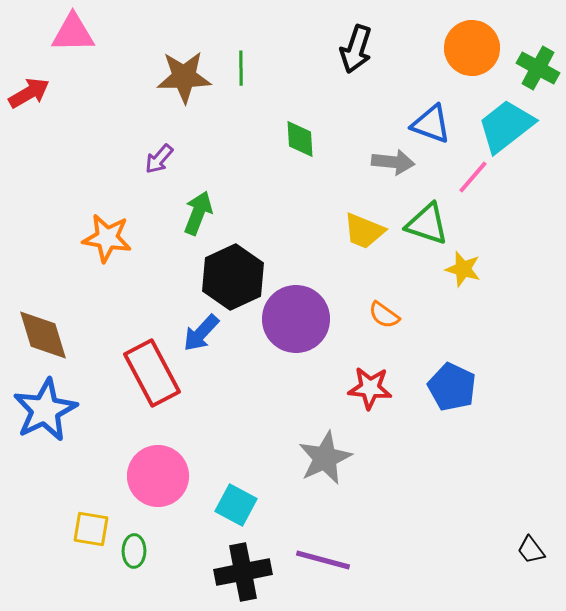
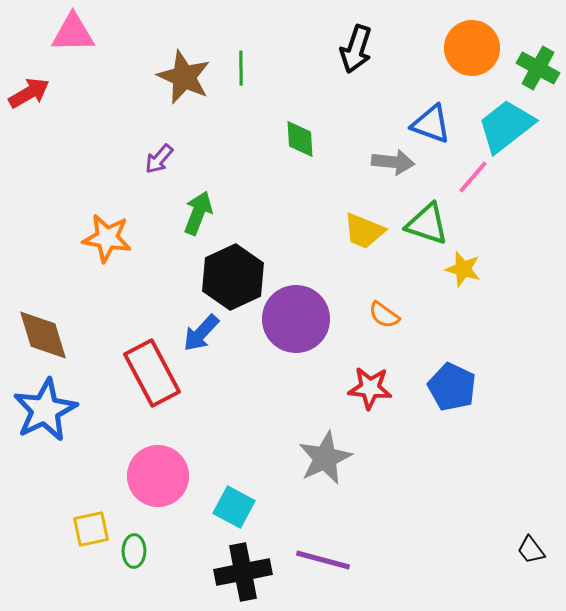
brown star: rotated 26 degrees clockwise
cyan square: moved 2 px left, 2 px down
yellow square: rotated 21 degrees counterclockwise
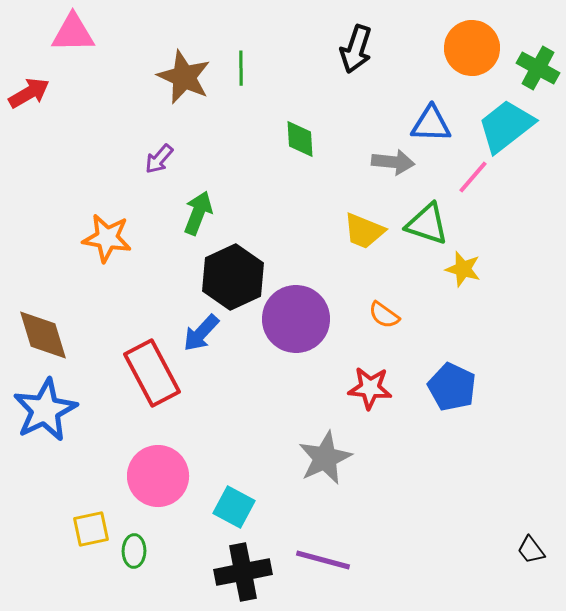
blue triangle: rotated 18 degrees counterclockwise
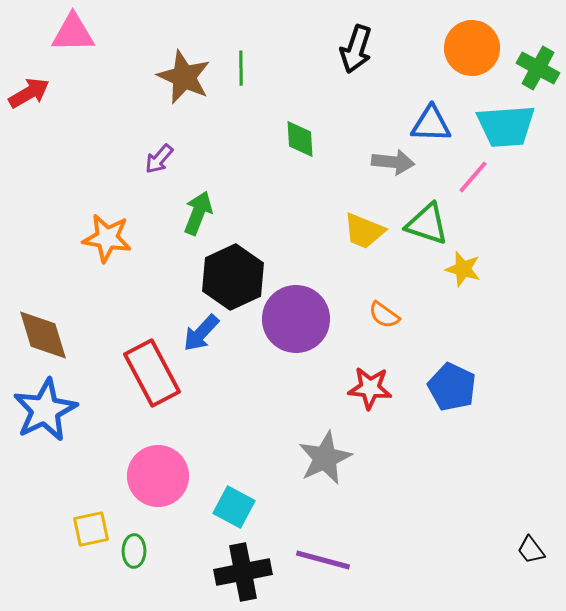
cyan trapezoid: rotated 146 degrees counterclockwise
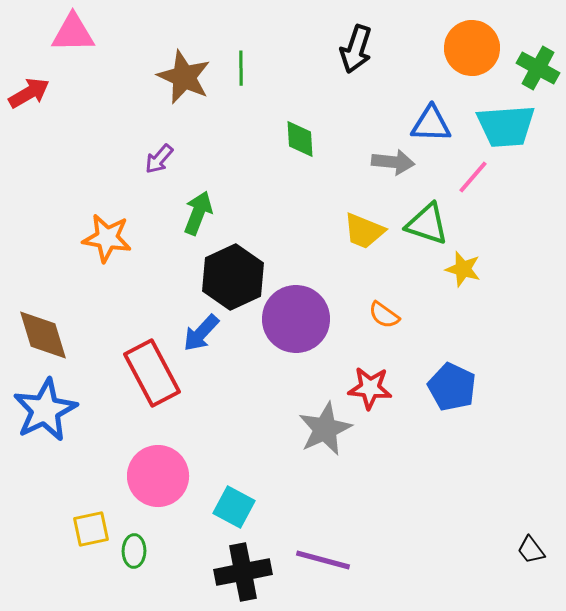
gray star: moved 29 px up
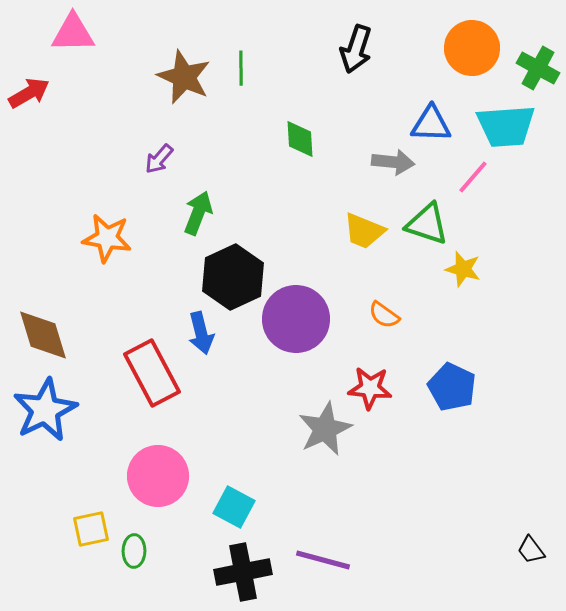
blue arrow: rotated 57 degrees counterclockwise
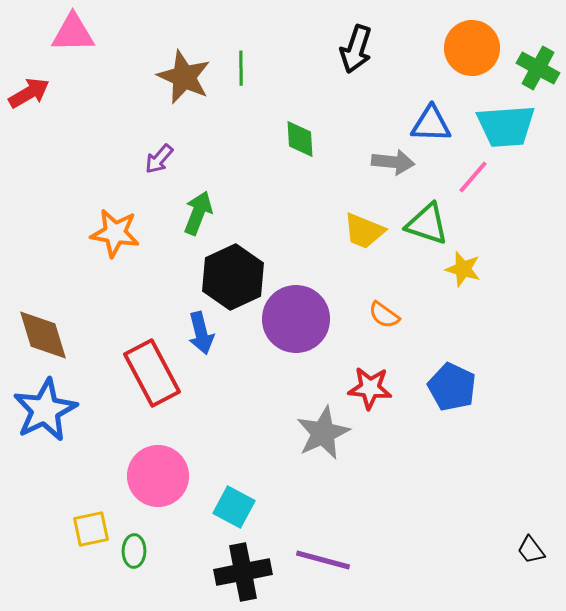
orange star: moved 8 px right, 5 px up
gray star: moved 2 px left, 4 px down
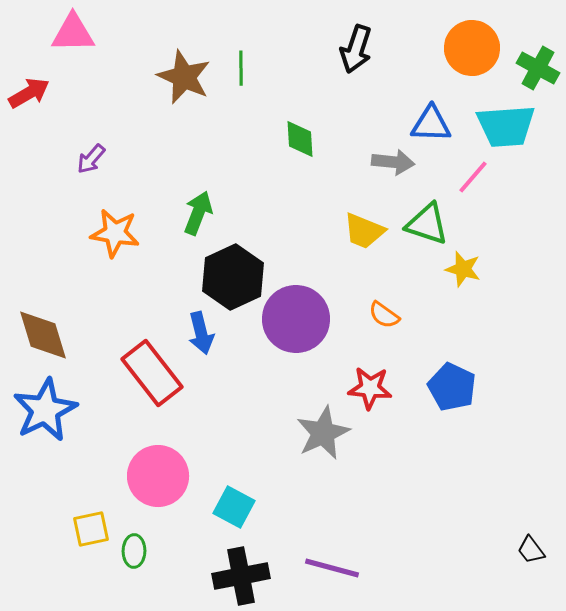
purple arrow: moved 68 px left
red rectangle: rotated 10 degrees counterclockwise
purple line: moved 9 px right, 8 px down
black cross: moved 2 px left, 4 px down
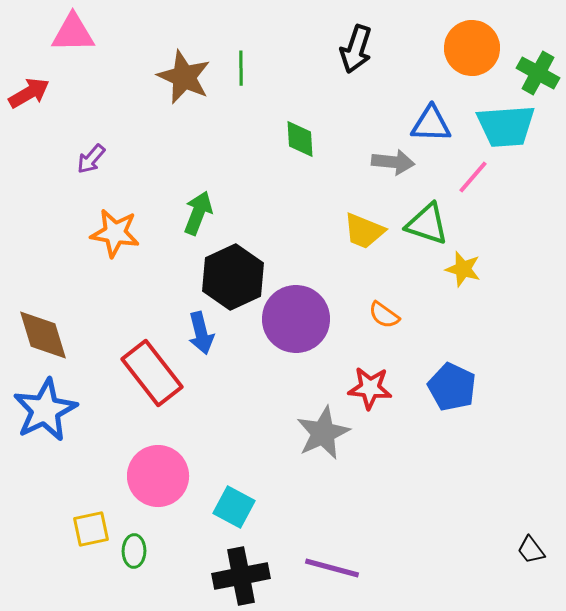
green cross: moved 5 px down
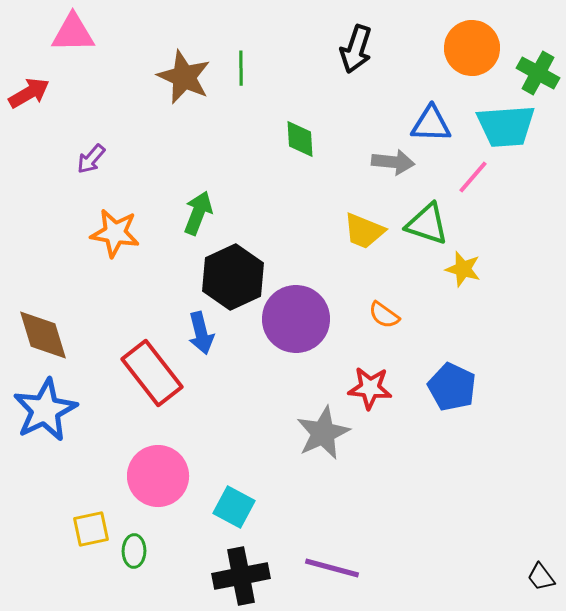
black trapezoid: moved 10 px right, 27 px down
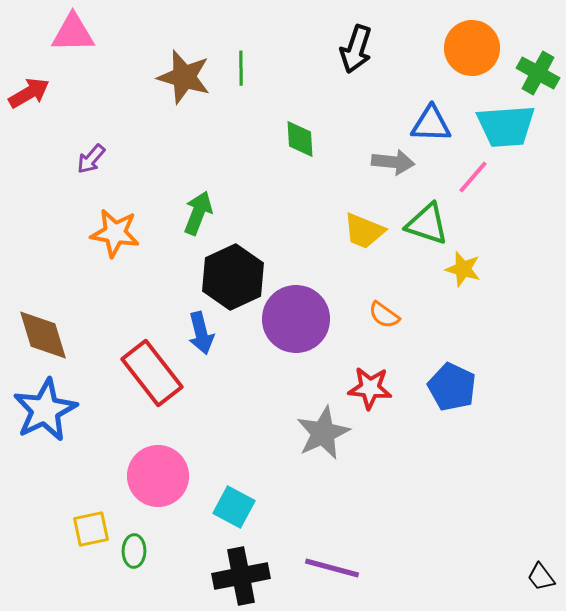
brown star: rotated 8 degrees counterclockwise
